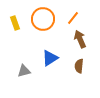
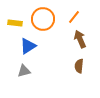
orange line: moved 1 px right, 1 px up
yellow rectangle: rotated 64 degrees counterclockwise
blue triangle: moved 22 px left, 12 px up
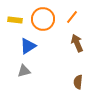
orange line: moved 2 px left
yellow rectangle: moved 3 px up
brown arrow: moved 3 px left, 4 px down
brown semicircle: moved 1 px left, 16 px down
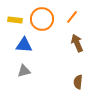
orange circle: moved 1 px left
blue triangle: moved 4 px left, 1 px up; rotated 36 degrees clockwise
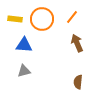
yellow rectangle: moved 1 px up
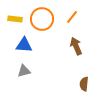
brown arrow: moved 1 px left, 3 px down
brown semicircle: moved 6 px right, 2 px down
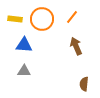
gray triangle: rotated 16 degrees clockwise
